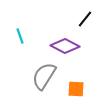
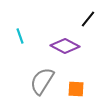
black line: moved 3 px right
gray semicircle: moved 2 px left, 5 px down
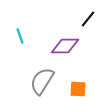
purple diamond: rotated 28 degrees counterclockwise
orange square: moved 2 px right
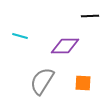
black line: moved 2 px right, 3 px up; rotated 48 degrees clockwise
cyan line: rotated 56 degrees counterclockwise
orange square: moved 5 px right, 6 px up
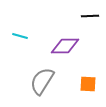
orange square: moved 5 px right, 1 px down
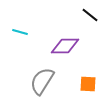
black line: moved 1 px up; rotated 42 degrees clockwise
cyan line: moved 4 px up
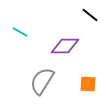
cyan line: rotated 14 degrees clockwise
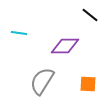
cyan line: moved 1 px left, 1 px down; rotated 21 degrees counterclockwise
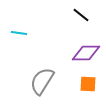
black line: moved 9 px left
purple diamond: moved 21 px right, 7 px down
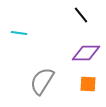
black line: rotated 12 degrees clockwise
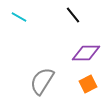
black line: moved 8 px left
cyan line: moved 16 px up; rotated 21 degrees clockwise
orange square: rotated 30 degrees counterclockwise
